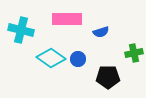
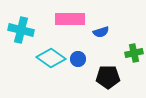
pink rectangle: moved 3 px right
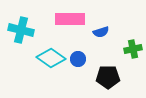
green cross: moved 1 px left, 4 px up
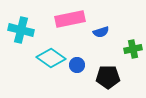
pink rectangle: rotated 12 degrees counterclockwise
blue circle: moved 1 px left, 6 px down
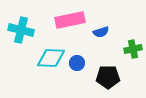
pink rectangle: moved 1 px down
cyan diamond: rotated 32 degrees counterclockwise
blue circle: moved 2 px up
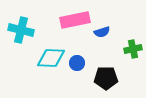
pink rectangle: moved 5 px right
blue semicircle: moved 1 px right
black pentagon: moved 2 px left, 1 px down
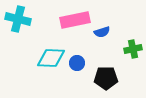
cyan cross: moved 3 px left, 11 px up
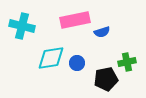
cyan cross: moved 4 px right, 7 px down
green cross: moved 6 px left, 13 px down
cyan diamond: rotated 12 degrees counterclockwise
black pentagon: moved 1 px down; rotated 10 degrees counterclockwise
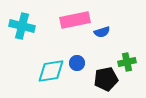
cyan diamond: moved 13 px down
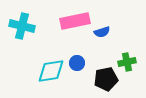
pink rectangle: moved 1 px down
